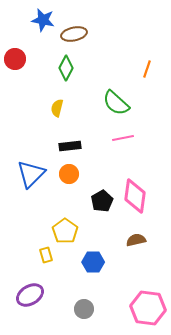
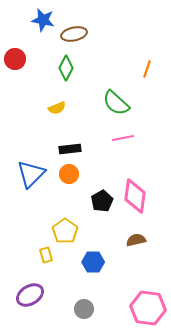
yellow semicircle: rotated 126 degrees counterclockwise
black rectangle: moved 3 px down
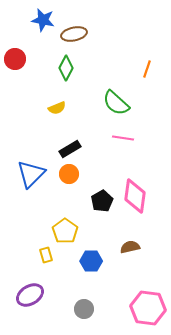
pink line: rotated 20 degrees clockwise
black rectangle: rotated 25 degrees counterclockwise
brown semicircle: moved 6 px left, 7 px down
blue hexagon: moved 2 px left, 1 px up
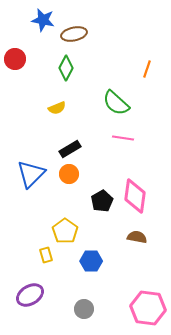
brown semicircle: moved 7 px right, 10 px up; rotated 24 degrees clockwise
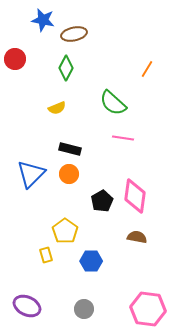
orange line: rotated 12 degrees clockwise
green semicircle: moved 3 px left
black rectangle: rotated 45 degrees clockwise
purple ellipse: moved 3 px left, 11 px down; rotated 56 degrees clockwise
pink hexagon: moved 1 px down
